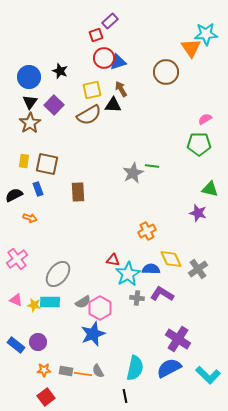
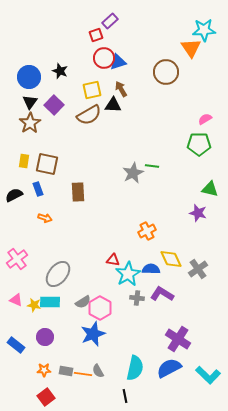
cyan star at (206, 34): moved 2 px left, 4 px up
orange arrow at (30, 218): moved 15 px right
purple circle at (38, 342): moved 7 px right, 5 px up
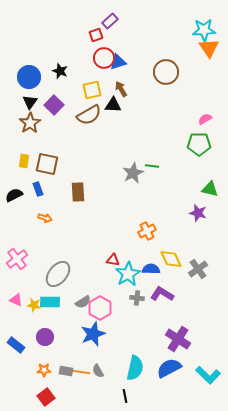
orange triangle at (191, 48): moved 18 px right
orange line at (83, 374): moved 2 px left, 2 px up
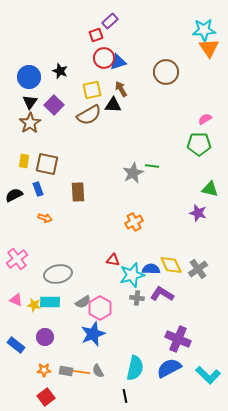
orange cross at (147, 231): moved 13 px left, 9 px up
yellow diamond at (171, 259): moved 6 px down
gray ellipse at (58, 274): rotated 40 degrees clockwise
cyan star at (128, 274): moved 4 px right, 1 px down; rotated 15 degrees clockwise
purple cross at (178, 339): rotated 10 degrees counterclockwise
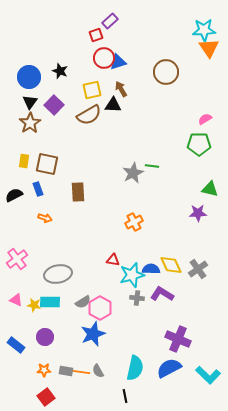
purple star at (198, 213): rotated 18 degrees counterclockwise
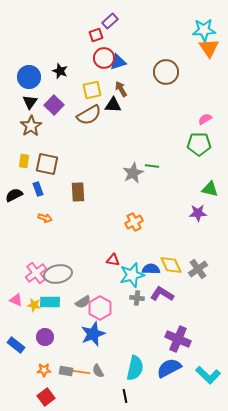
brown star at (30, 123): moved 1 px right, 3 px down
pink cross at (17, 259): moved 19 px right, 14 px down
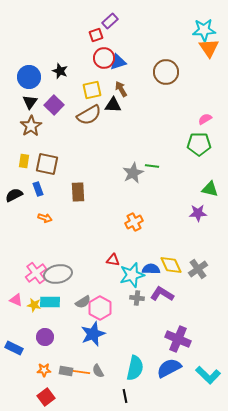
blue rectangle at (16, 345): moved 2 px left, 3 px down; rotated 12 degrees counterclockwise
